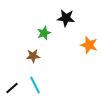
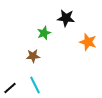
orange star: moved 1 px left, 3 px up
black line: moved 2 px left
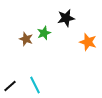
black star: rotated 18 degrees counterclockwise
brown star: moved 7 px left, 17 px up; rotated 24 degrees clockwise
black line: moved 2 px up
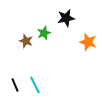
brown star: moved 2 px down
black line: moved 5 px right, 1 px up; rotated 72 degrees counterclockwise
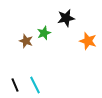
orange star: moved 1 px up
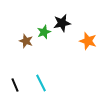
black star: moved 4 px left, 5 px down
green star: moved 1 px up
cyan line: moved 6 px right, 2 px up
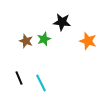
black star: moved 1 px up; rotated 18 degrees clockwise
green star: moved 7 px down
black line: moved 4 px right, 7 px up
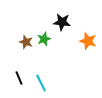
brown star: moved 1 px down
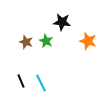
green star: moved 2 px right, 2 px down; rotated 24 degrees counterclockwise
black line: moved 2 px right, 3 px down
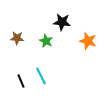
brown star: moved 9 px left, 4 px up; rotated 16 degrees counterclockwise
cyan line: moved 7 px up
